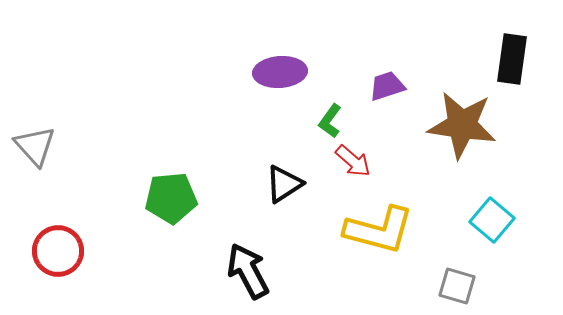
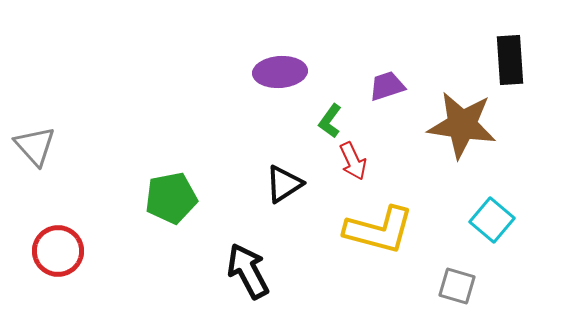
black rectangle: moved 2 px left, 1 px down; rotated 12 degrees counterclockwise
red arrow: rotated 24 degrees clockwise
green pentagon: rotated 6 degrees counterclockwise
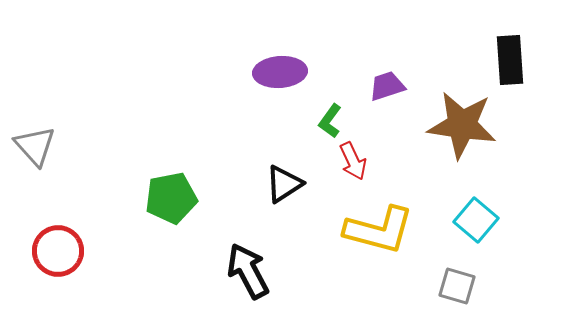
cyan square: moved 16 px left
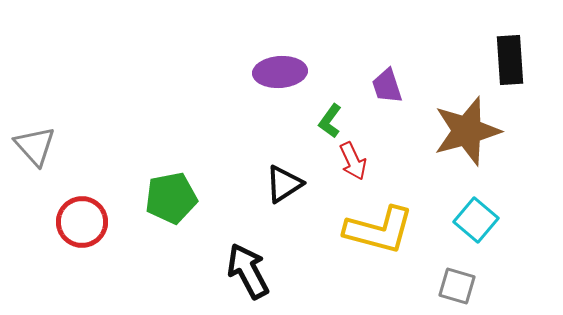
purple trapezoid: rotated 90 degrees counterclockwise
brown star: moved 5 px right, 6 px down; rotated 24 degrees counterclockwise
red circle: moved 24 px right, 29 px up
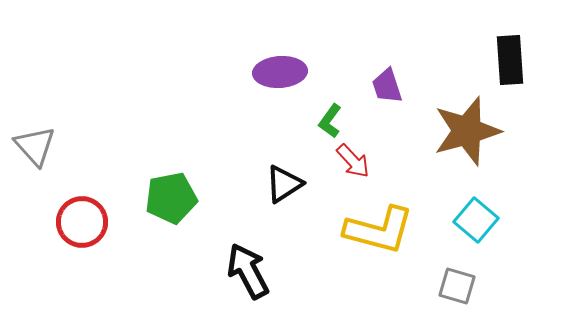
red arrow: rotated 18 degrees counterclockwise
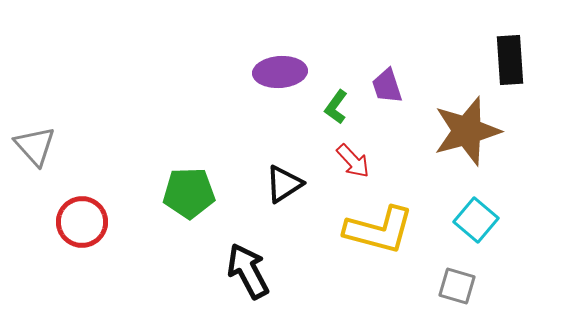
green L-shape: moved 6 px right, 14 px up
green pentagon: moved 18 px right, 5 px up; rotated 9 degrees clockwise
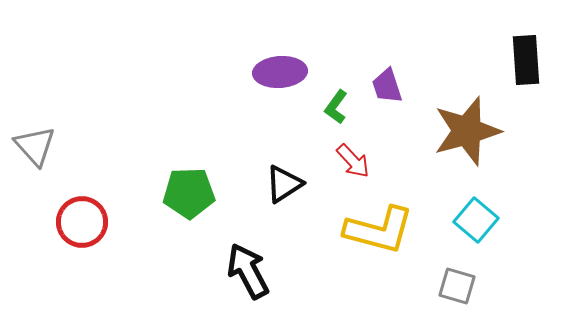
black rectangle: moved 16 px right
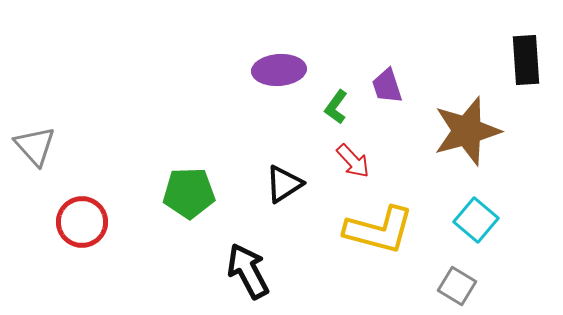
purple ellipse: moved 1 px left, 2 px up
gray square: rotated 15 degrees clockwise
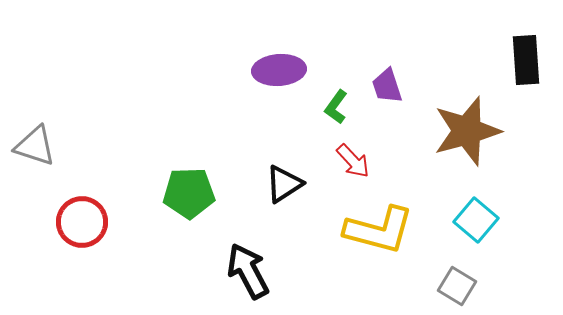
gray triangle: rotated 30 degrees counterclockwise
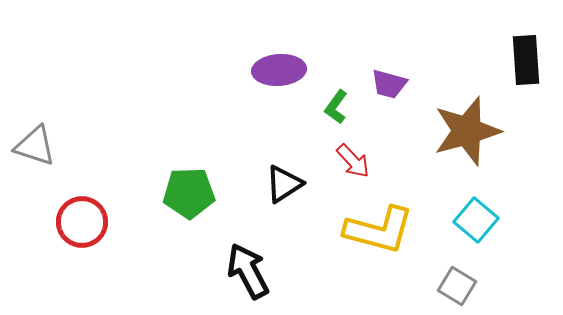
purple trapezoid: moved 2 px right, 2 px up; rotated 57 degrees counterclockwise
